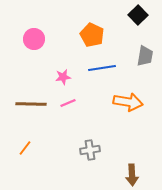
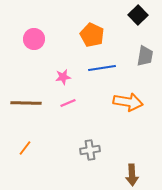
brown line: moved 5 px left, 1 px up
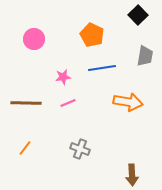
gray cross: moved 10 px left, 1 px up; rotated 30 degrees clockwise
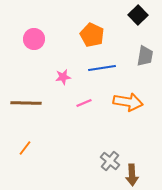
pink line: moved 16 px right
gray cross: moved 30 px right, 12 px down; rotated 18 degrees clockwise
